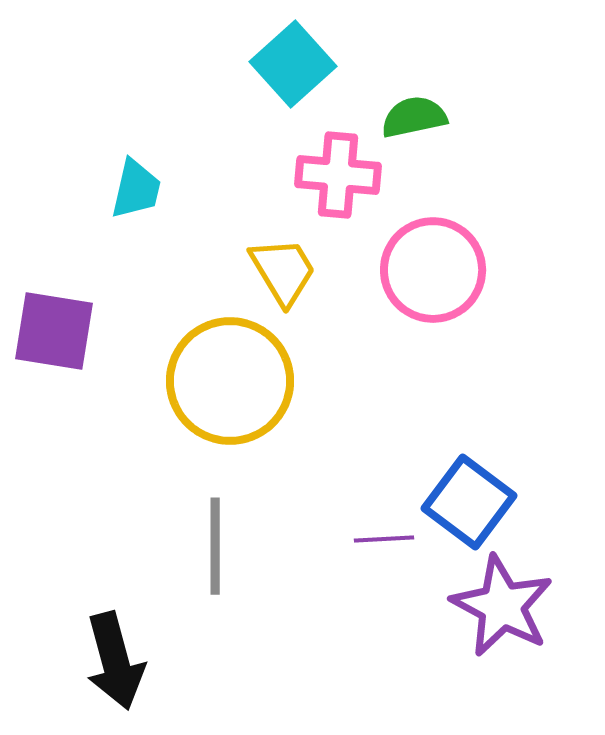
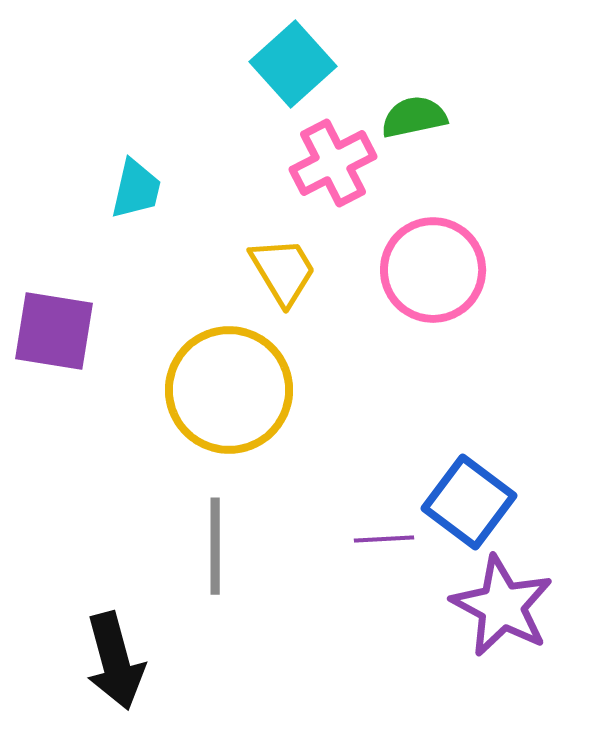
pink cross: moved 5 px left, 12 px up; rotated 32 degrees counterclockwise
yellow circle: moved 1 px left, 9 px down
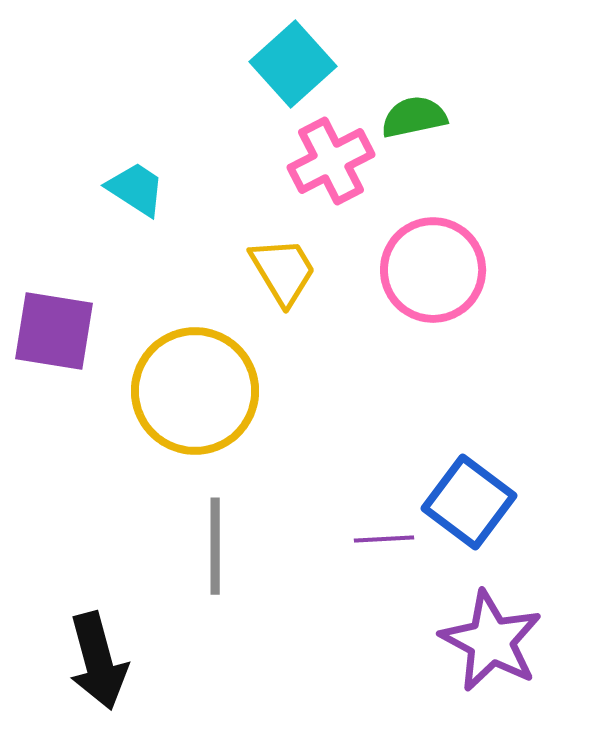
pink cross: moved 2 px left, 2 px up
cyan trapezoid: rotated 70 degrees counterclockwise
yellow circle: moved 34 px left, 1 px down
purple star: moved 11 px left, 35 px down
black arrow: moved 17 px left
